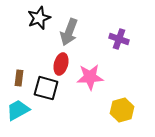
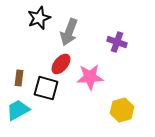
purple cross: moved 2 px left, 3 px down
red ellipse: rotated 25 degrees clockwise
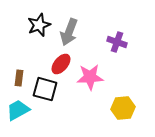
black star: moved 7 px down
black square: moved 1 px left, 1 px down
yellow hexagon: moved 1 px right, 2 px up; rotated 10 degrees clockwise
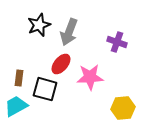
cyan trapezoid: moved 2 px left, 4 px up
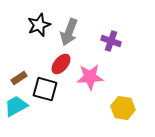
purple cross: moved 6 px left, 1 px up
brown rectangle: rotated 49 degrees clockwise
yellow hexagon: rotated 15 degrees clockwise
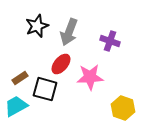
black star: moved 2 px left, 1 px down
purple cross: moved 1 px left
brown rectangle: moved 1 px right
yellow hexagon: rotated 10 degrees clockwise
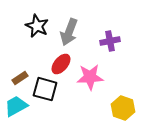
black star: rotated 25 degrees counterclockwise
purple cross: rotated 30 degrees counterclockwise
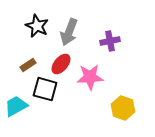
brown rectangle: moved 8 px right, 13 px up
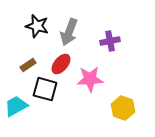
black star: rotated 10 degrees counterclockwise
pink star: moved 2 px down
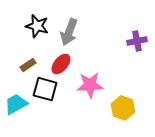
purple cross: moved 27 px right
pink star: moved 6 px down
cyan trapezoid: moved 2 px up
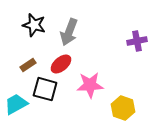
black star: moved 3 px left, 1 px up
red ellipse: rotated 10 degrees clockwise
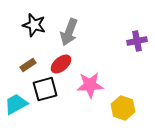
black square: rotated 30 degrees counterclockwise
